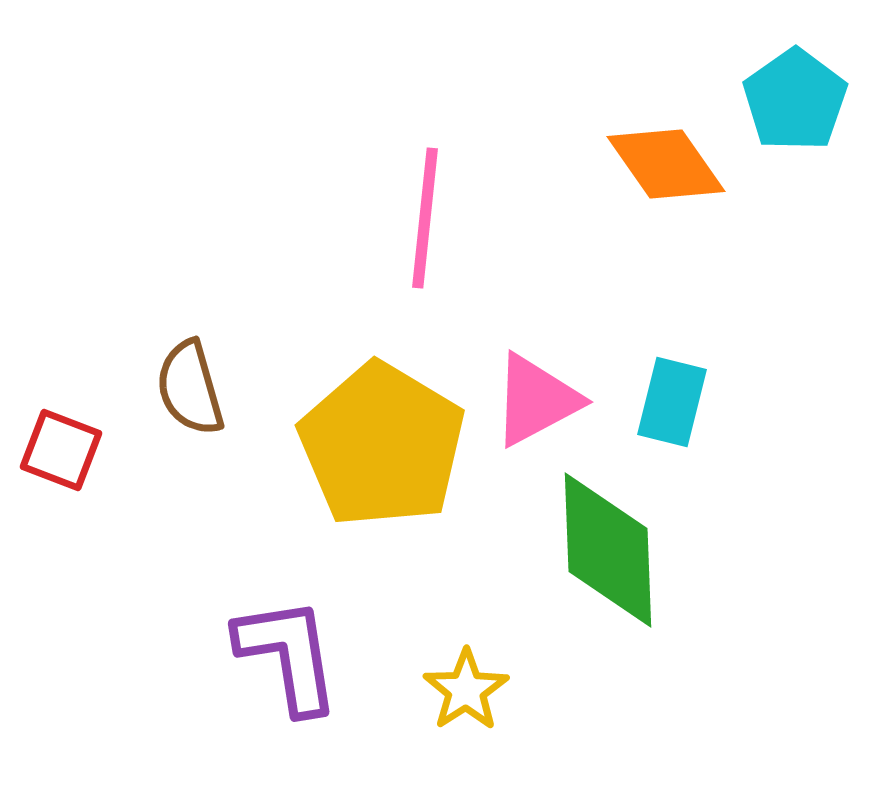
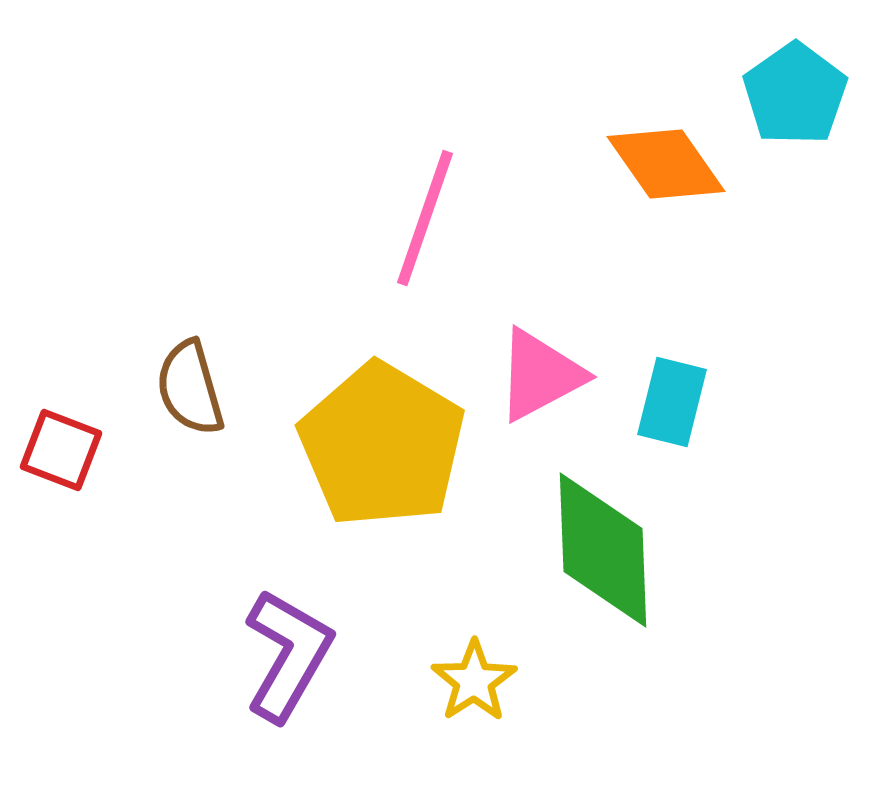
cyan pentagon: moved 6 px up
pink line: rotated 13 degrees clockwise
pink triangle: moved 4 px right, 25 px up
green diamond: moved 5 px left
purple L-shape: rotated 39 degrees clockwise
yellow star: moved 8 px right, 9 px up
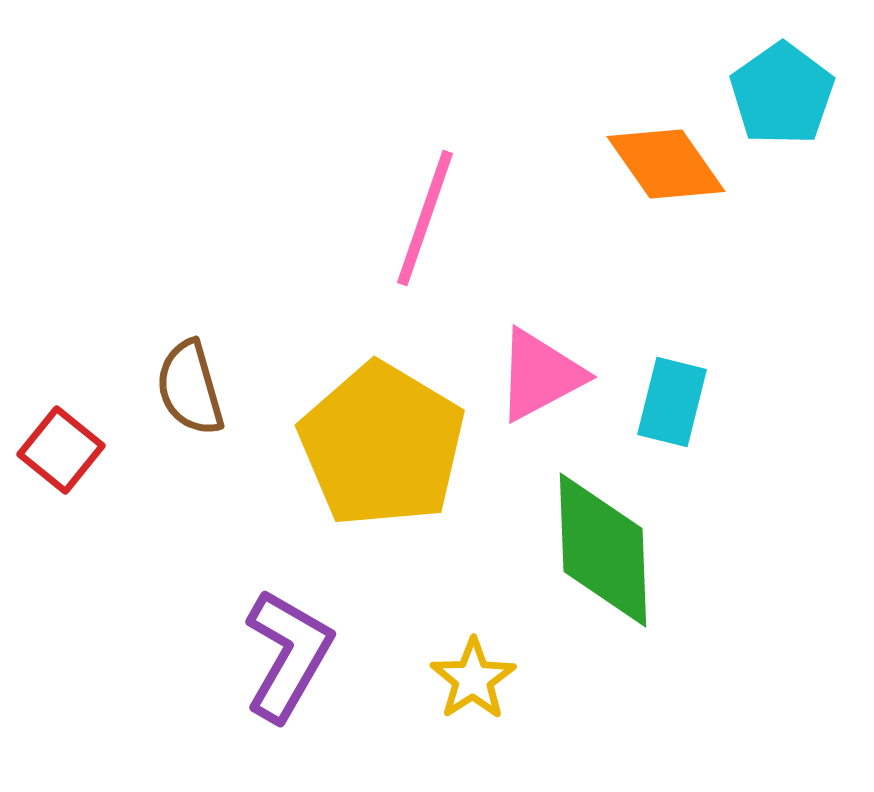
cyan pentagon: moved 13 px left
red square: rotated 18 degrees clockwise
yellow star: moved 1 px left, 2 px up
